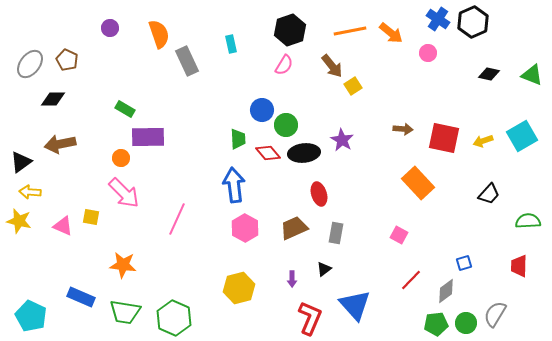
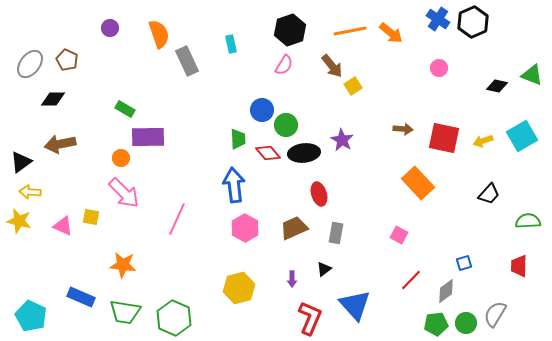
pink circle at (428, 53): moved 11 px right, 15 px down
black diamond at (489, 74): moved 8 px right, 12 px down
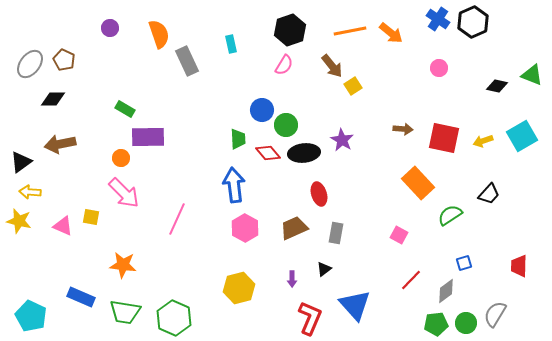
brown pentagon at (67, 60): moved 3 px left
green semicircle at (528, 221): moved 78 px left, 6 px up; rotated 30 degrees counterclockwise
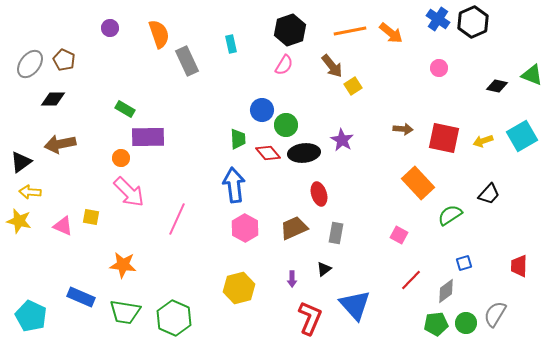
pink arrow at (124, 193): moved 5 px right, 1 px up
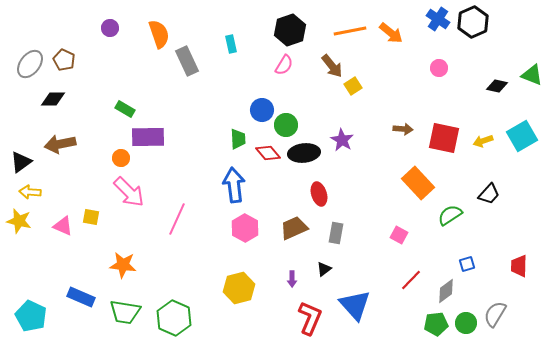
blue square at (464, 263): moved 3 px right, 1 px down
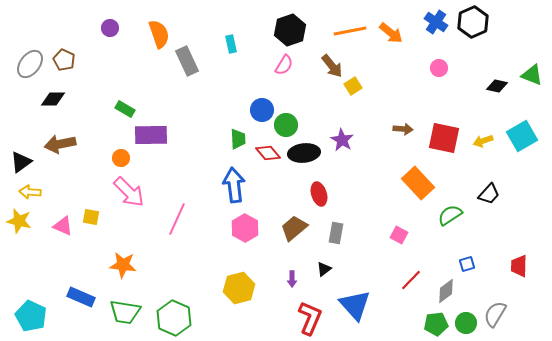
blue cross at (438, 19): moved 2 px left, 3 px down
purple rectangle at (148, 137): moved 3 px right, 2 px up
brown trapezoid at (294, 228): rotated 16 degrees counterclockwise
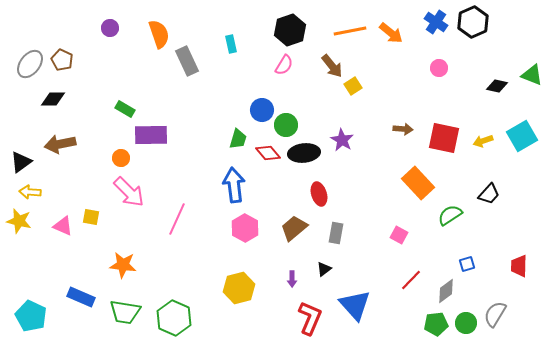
brown pentagon at (64, 60): moved 2 px left
green trapezoid at (238, 139): rotated 20 degrees clockwise
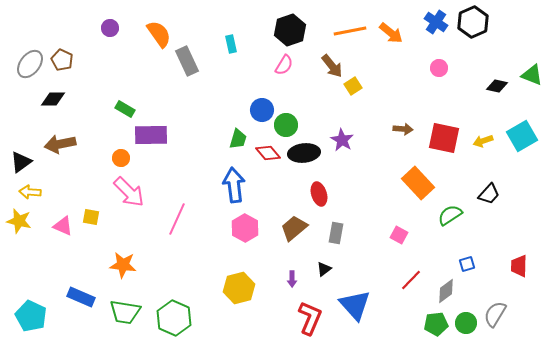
orange semicircle at (159, 34): rotated 16 degrees counterclockwise
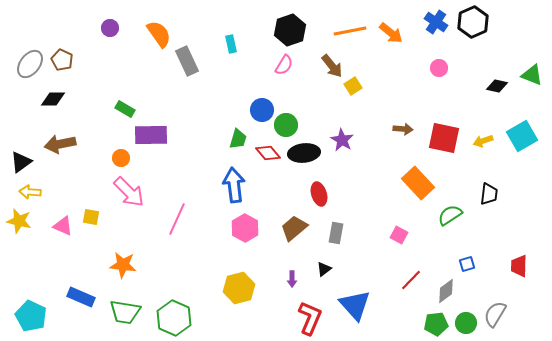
black trapezoid at (489, 194): rotated 35 degrees counterclockwise
